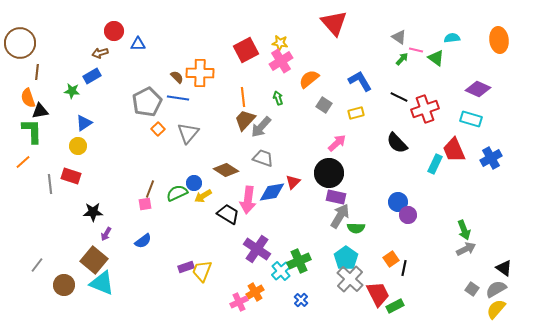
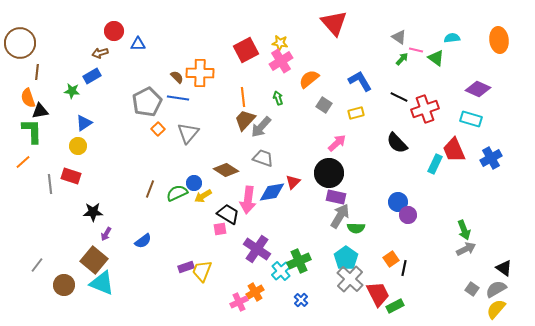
pink square at (145, 204): moved 75 px right, 25 px down
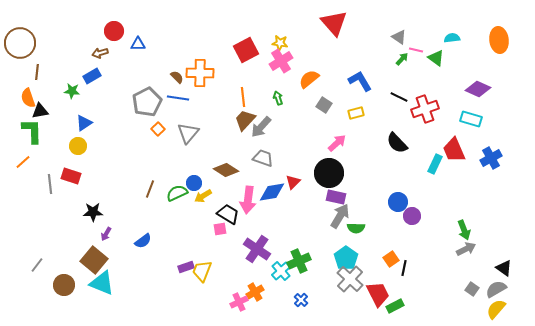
purple circle at (408, 215): moved 4 px right, 1 px down
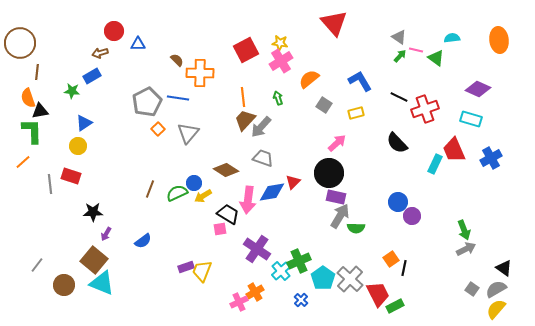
green arrow at (402, 59): moved 2 px left, 3 px up
brown semicircle at (177, 77): moved 17 px up
cyan pentagon at (346, 258): moved 23 px left, 20 px down
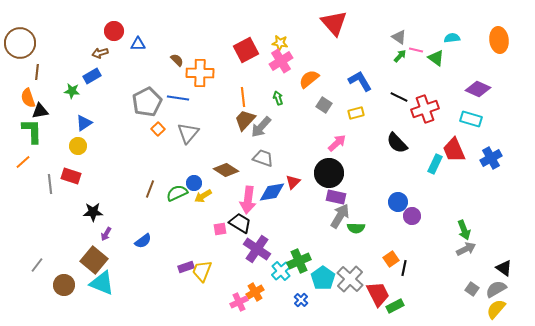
black trapezoid at (228, 214): moved 12 px right, 9 px down
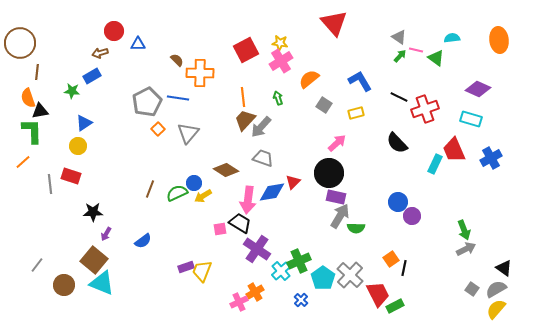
gray cross at (350, 279): moved 4 px up
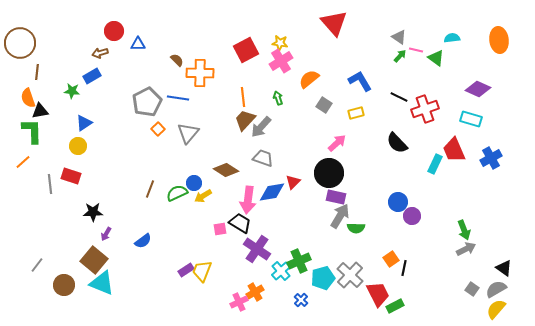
purple rectangle at (186, 267): moved 3 px down; rotated 14 degrees counterclockwise
cyan pentagon at (323, 278): rotated 20 degrees clockwise
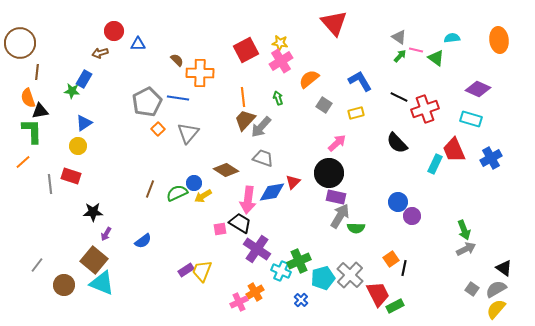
blue rectangle at (92, 76): moved 8 px left, 3 px down; rotated 30 degrees counterclockwise
cyan cross at (281, 271): rotated 24 degrees counterclockwise
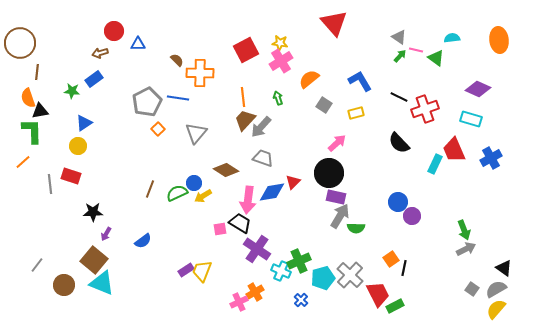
blue rectangle at (84, 79): moved 10 px right; rotated 24 degrees clockwise
gray triangle at (188, 133): moved 8 px right
black semicircle at (397, 143): moved 2 px right
